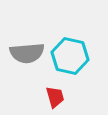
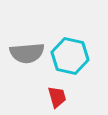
red trapezoid: moved 2 px right
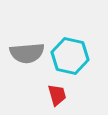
red trapezoid: moved 2 px up
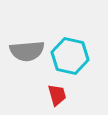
gray semicircle: moved 2 px up
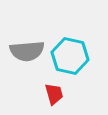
red trapezoid: moved 3 px left, 1 px up
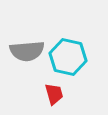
cyan hexagon: moved 2 px left, 1 px down
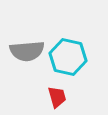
red trapezoid: moved 3 px right, 3 px down
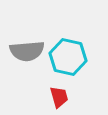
red trapezoid: moved 2 px right
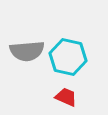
red trapezoid: moved 7 px right; rotated 50 degrees counterclockwise
